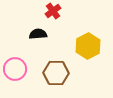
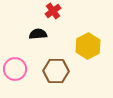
brown hexagon: moved 2 px up
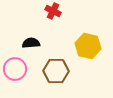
red cross: rotated 28 degrees counterclockwise
black semicircle: moved 7 px left, 9 px down
yellow hexagon: rotated 20 degrees counterclockwise
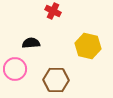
brown hexagon: moved 9 px down
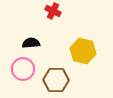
yellow hexagon: moved 5 px left, 5 px down
pink circle: moved 8 px right
